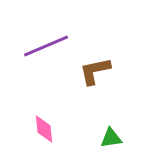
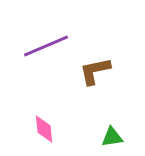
green triangle: moved 1 px right, 1 px up
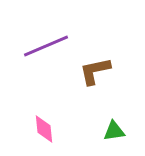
green triangle: moved 2 px right, 6 px up
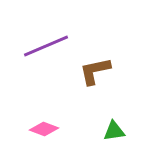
pink diamond: rotated 64 degrees counterclockwise
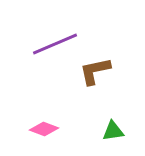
purple line: moved 9 px right, 2 px up
green triangle: moved 1 px left
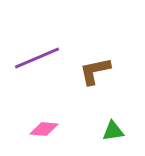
purple line: moved 18 px left, 14 px down
pink diamond: rotated 16 degrees counterclockwise
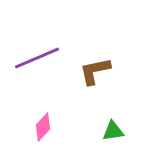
pink diamond: moved 1 px left, 2 px up; rotated 52 degrees counterclockwise
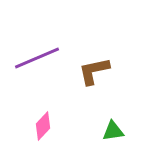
brown L-shape: moved 1 px left
pink diamond: moved 1 px up
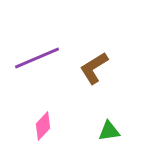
brown L-shape: moved 3 px up; rotated 20 degrees counterclockwise
green triangle: moved 4 px left
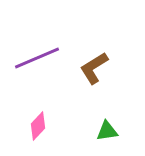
pink diamond: moved 5 px left
green triangle: moved 2 px left
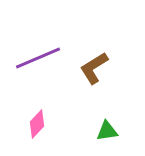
purple line: moved 1 px right
pink diamond: moved 1 px left, 2 px up
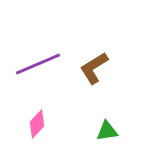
purple line: moved 6 px down
